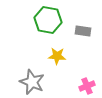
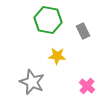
gray rectangle: rotated 56 degrees clockwise
pink cross: rotated 28 degrees counterclockwise
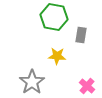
green hexagon: moved 6 px right, 3 px up
gray rectangle: moved 2 px left, 4 px down; rotated 35 degrees clockwise
gray star: rotated 15 degrees clockwise
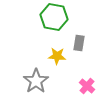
gray rectangle: moved 2 px left, 8 px down
gray star: moved 4 px right, 1 px up
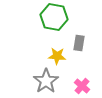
gray star: moved 10 px right
pink cross: moved 5 px left
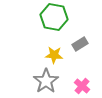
gray rectangle: moved 1 px right, 1 px down; rotated 49 degrees clockwise
yellow star: moved 3 px left, 1 px up
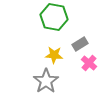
pink cross: moved 7 px right, 23 px up
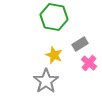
yellow star: rotated 18 degrees clockwise
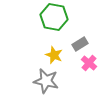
gray star: rotated 25 degrees counterclockwise
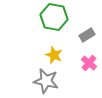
gray rectangle: moved 7 px right, 9 px up
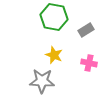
gray rectangle: moved 1 px left, 5 px up
pink cross: rotated 28 degrees counterclockwise
gray star: moved 4 px left; rotated 10 degrees counterclockwise
